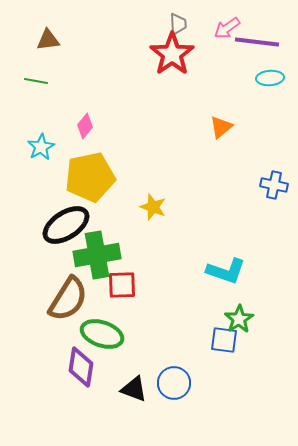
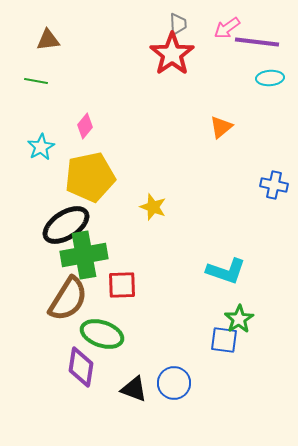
green cross: moved 13 px left
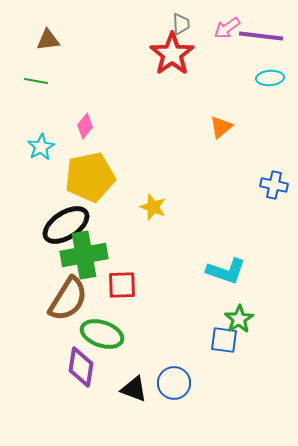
gray trapezoid: moved 3 px right
purple line: moved 4 px right, 6 px up
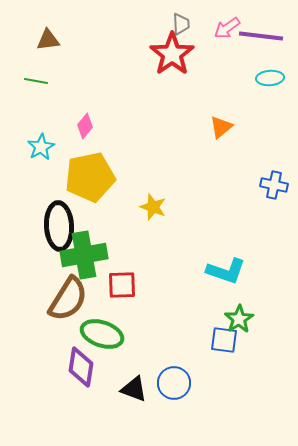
black ellipse: moved 7 px left, 1 px down; rotated 60 degrees counterclockwise
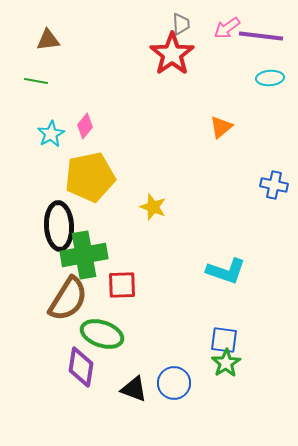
cyan star: moved 10 px right, 13 px up
green star: moved 13 px left, 44 px down
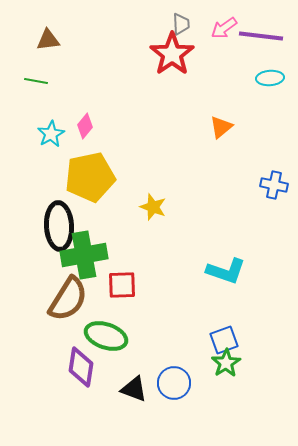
pink arrow: moved 3 px left
green ellipse: moved 4 px right, 2 px down
blue square: rotated 28 degrees counterclockwise
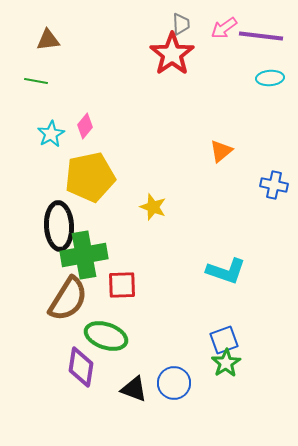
orange triangle: moved 24 px down
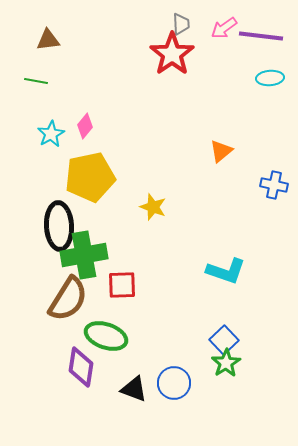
blue square: rotated 24 degrees counterclockwise
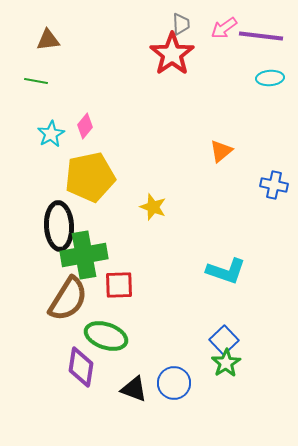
red square: moved 3 px left
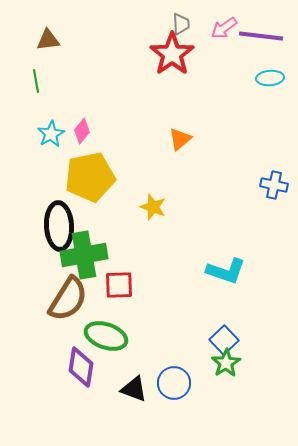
green line: rotated 70 degrees clockwise
pink diamond: moved 3 px left, 5 px down
orange triangle: moved 41 px left, 12 px up
